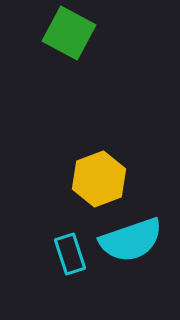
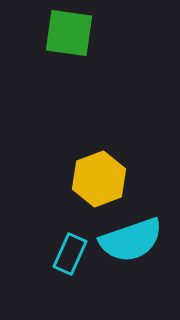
green square: rotated 20 degrees counterclockwise
cyan rectangle: rotated 42 degrees clockwise
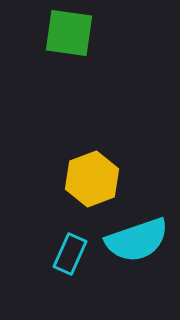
yellow hexagon: moved 7 px left
cyan semicircle: moved 6 px right
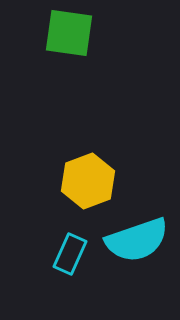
yellow hexagon: moved 4 px left, 2 px down
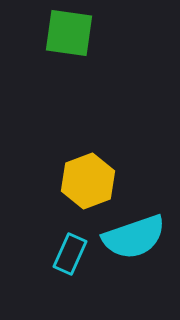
cyan semicircle: moved 3 px left, 3 px up
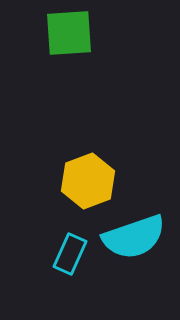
green square: rotated 12 degrees counterclockwise
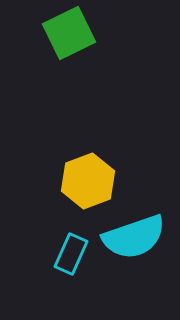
green square: rotated 22 degrees counterclockwise
cyan rectangle: moved 1 px right
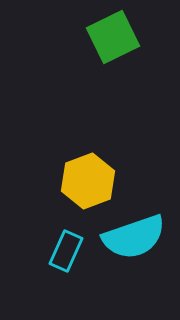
green square: moved 44 px right, 4 px down
cyan rectangle: moved 5 px left, 3 px up
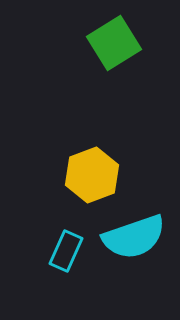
green square: moved 1 px right, 6 px down; rotated 6 degrees counterclockwise
yellow hexagon: moved 4 px right, 6 px up
